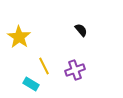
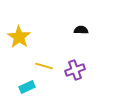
black semicircle: rotated 48 degrees counterclockwise
yellow line: rotated 48 degrees counterclockwise
cyan rectangle: moved 4 px left, 3 px down; rotated 56 degrees counterclockwise
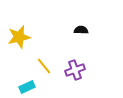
yellow star: rotated 25 degrees clockwise
yellow line: rotated 36 degrees clockwise
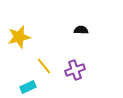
cyan rectangle: moved 1 px right
